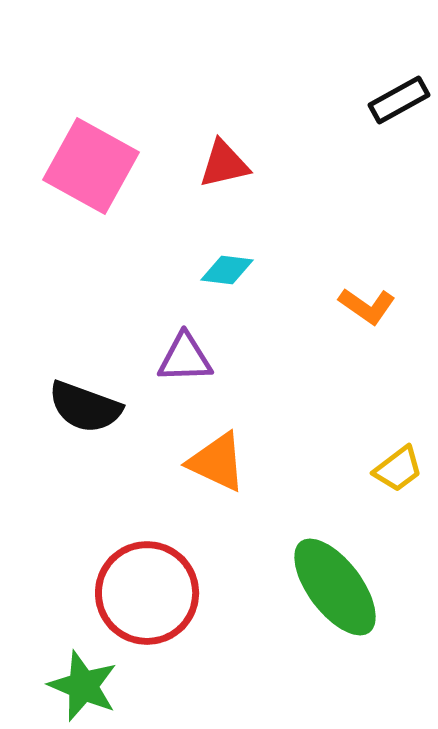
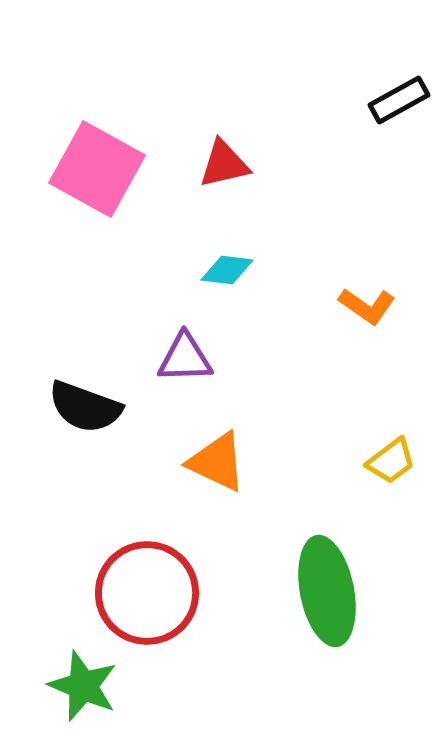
pink square: moved 6 px right, 3 px down
yellow trapezoid: moved 7 px left, 8 px up
green ellipse: moved 8 px left, 4 px down; rotated 26 degrees clockwise
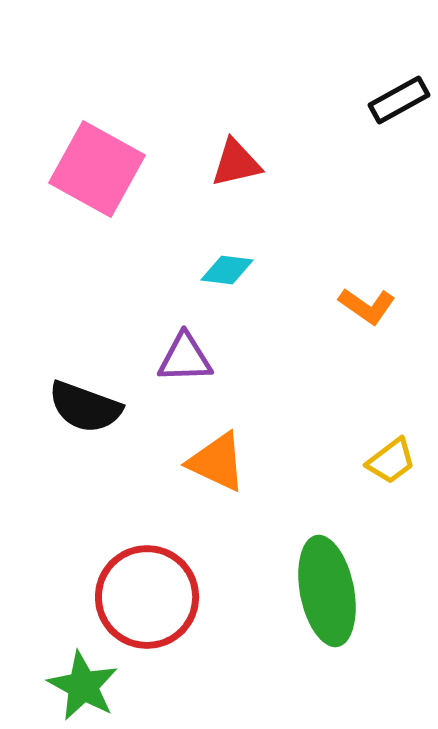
red triangle: moved 12 px right, 1 px up
red circle: moved 4 px down
green star: rotated 6 degrees clockwise
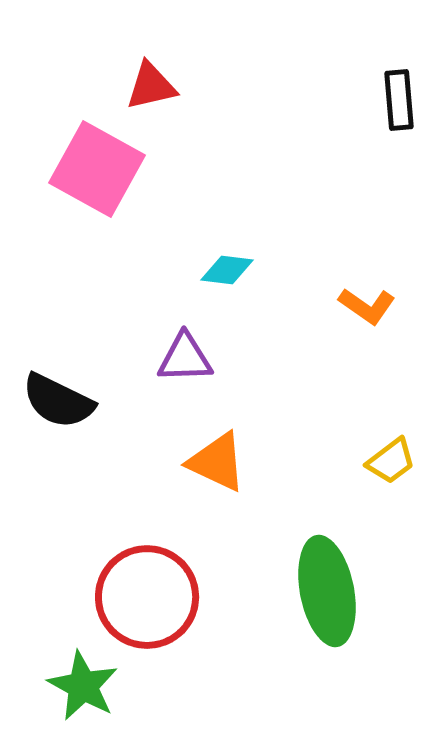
black rectangle: rotated 66 degrees counterclockwise
red triangle: moved 85 px left, 77 px up
black semicircle: moved 27 px left, 6 px up; rotated 6 degrees clockwise
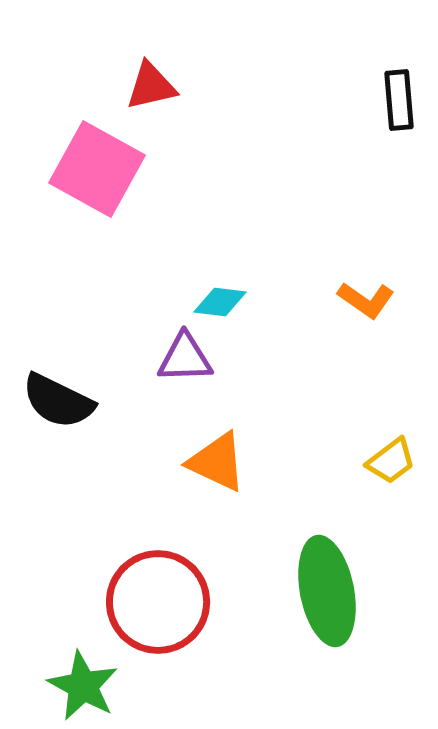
cyan diamond: moved 7 px left, 32 px down
orange L-shape: moved 1 px left, 6 px up
red circle: moved 11 px right, 5 px down
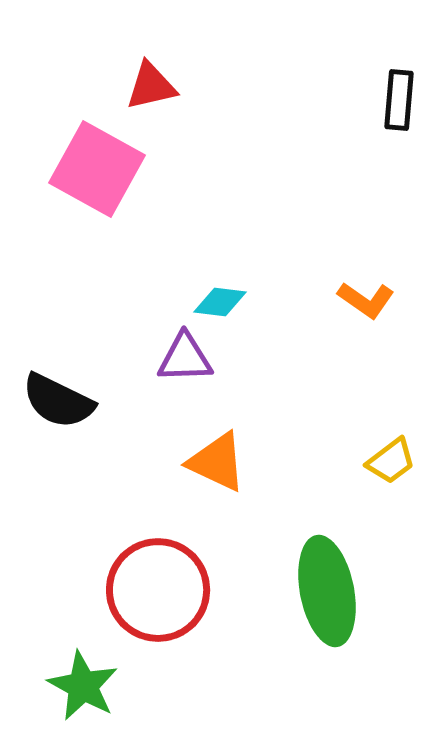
black rectangle: rotated 10 degrees clockwise
red circle: moved 12 px up
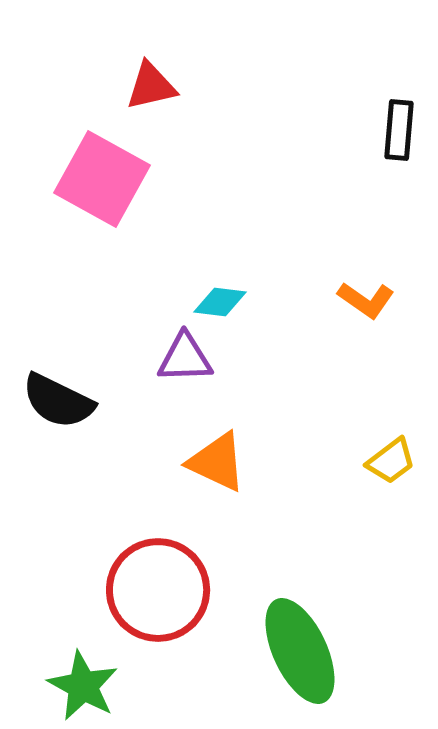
black rectangle: moved 30 px down
pink square: moved 5 px right, 10 px down
green ellipse: moved 27 px left, 60 px down; rotated 14 degrees counterclockwise
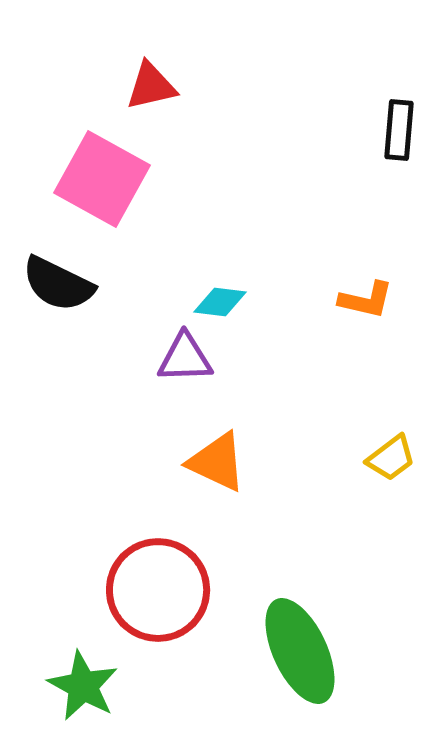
orange L-shape: rotated 22 degrees counterclockwise
black semicircle: moved 117 px up
yellow trapezoid: moved 3 px up
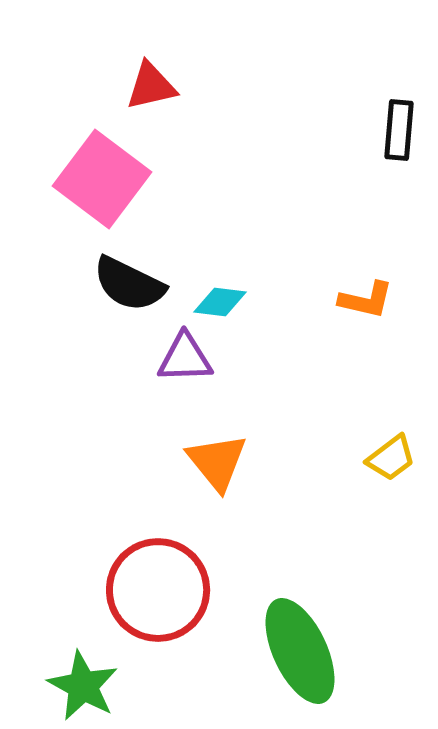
pink square: rotated 8 degrees clockwise
black semicircle: moved 71 px right
orange triangle: rotated 26 degrees clockwise
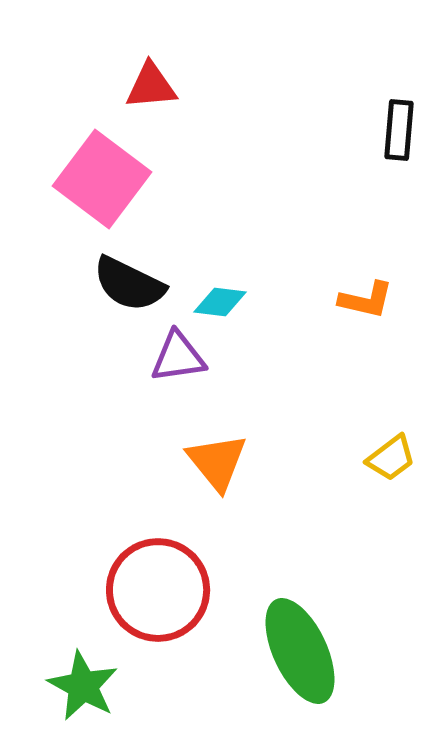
red triangle: rotated 8 degrees clockwise
purple triangle: moved 7 px left, 1 px up; rotated 6 degrees counterclockwise
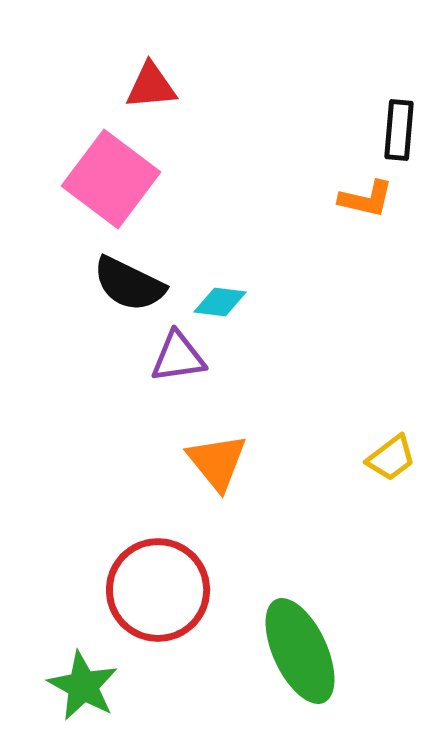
pink square: moved 9 px right
orange L-shape: moved 101 px up
